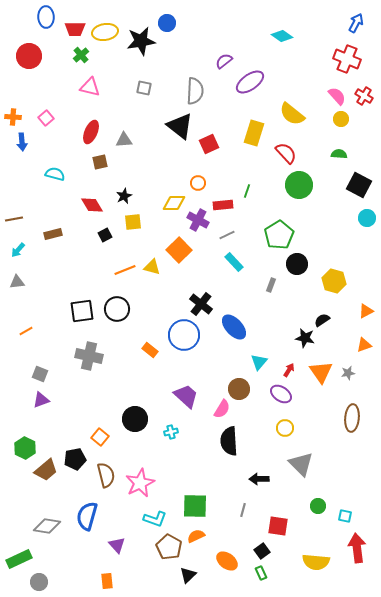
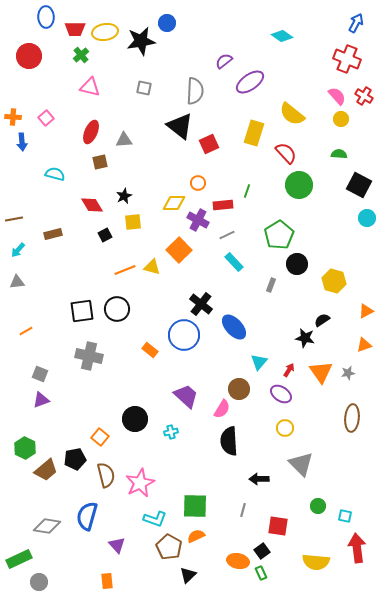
orange ellipse at (227, 561): moved 11 px right; rotated 25 degrees counterclockwise
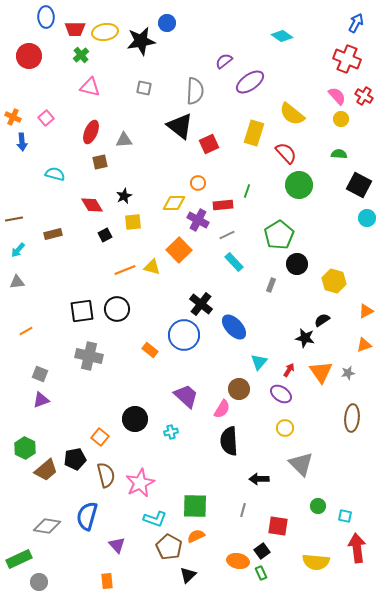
orange cross at (13, 117): rotated 21 degrees clockwise
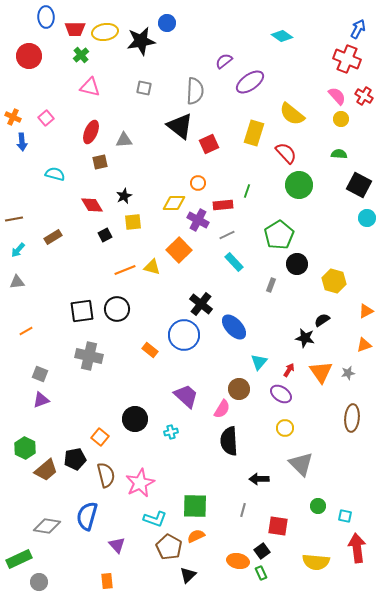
blue arrow at (356, 23): moved 2 px right, 6 px down
brown rectangle at (53, 234): moved 3 px down; rotated 18 degrees counterclockwise
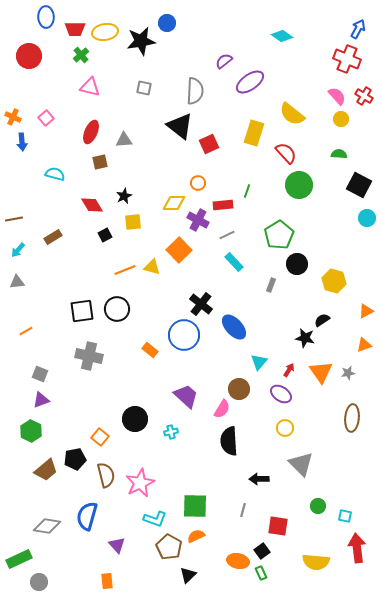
green hexagon at (25, 448): moved 6 px right, 17 px up
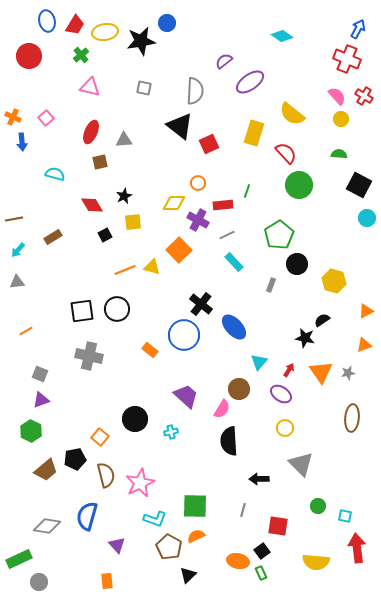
blue ellipse at (46, 17): moved 1 px right, 4 px down; rotated 10 degrees counterclockwise
red trapezoid at (75, 29): moved 4 px up; rotated 60 degrees counterclockwise
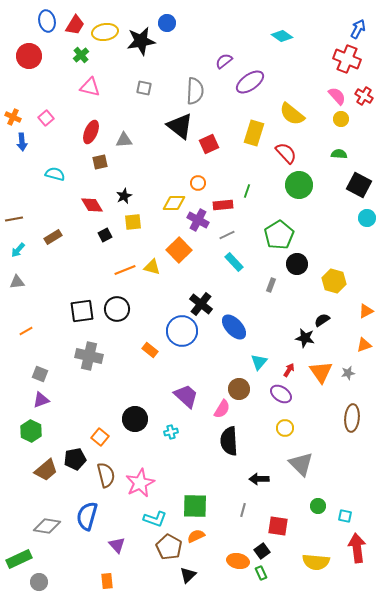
blue circle at (184, 335): moved 2 px left, 4 px up
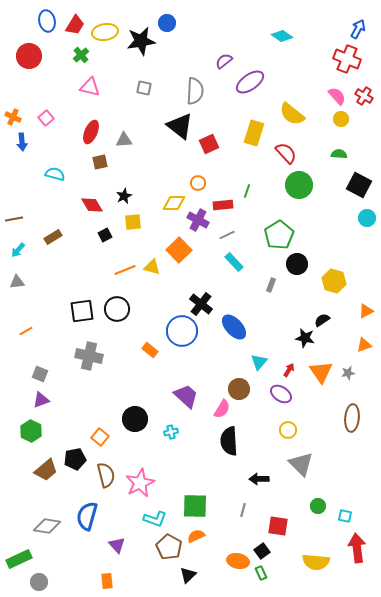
yellow circle at (285, 428): moved 3 px right, 2 px down
